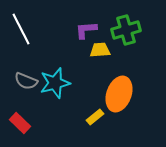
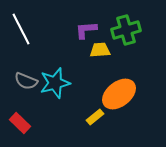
orange ellipse: rotated 32 degrees clockwise
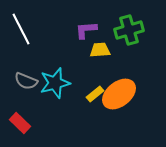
green cross: moved 3 px right
yellow rectangle: moved 23 px up
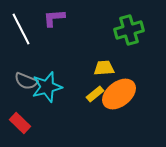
purple L-shape: moved 32 px left, 12 px up
yellow trapezoid: moved 4 px right, 18 px down
cyan star: moved 8 px left, 4 px down
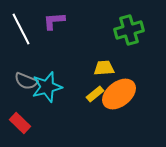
purple L-shape: moved 3 px down
